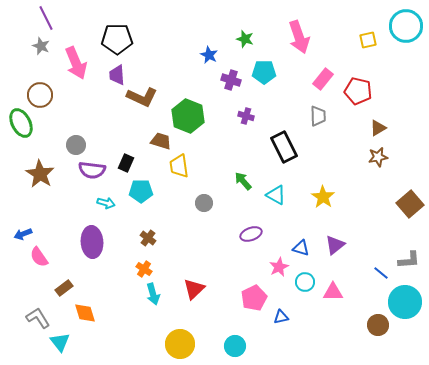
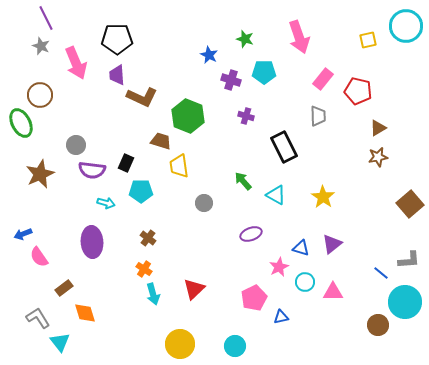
brown star at (40, 174): rotated 16 degrees clockwise
purple triangle at (335, 245): moved 3 px left, 1 px up
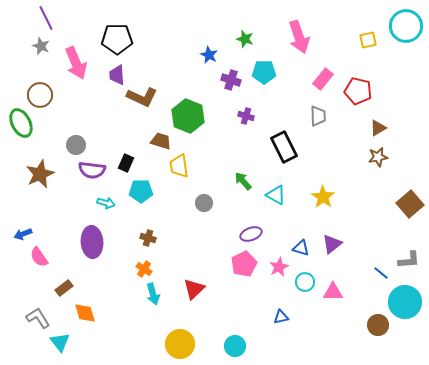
brown cross at (148, 238): rotated 21 degrees counterclockwise
pink pentagon at (254, 298): moved 10 px left, 34 px up
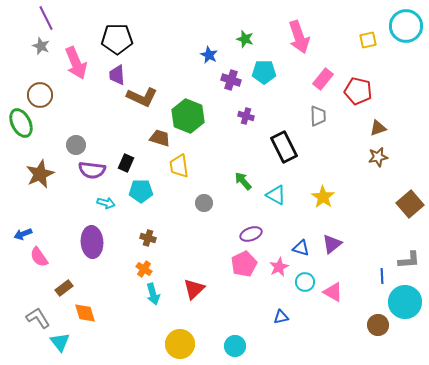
brown triangle at (378, 128): rotated 12 degrees clockwise
brown trapezoid at (161, 141): moved 1 px left, 3 px up
blue line at (381, 273): moved 1 px right, 3 px down; rotated 49 degrees clockwise
pink triangle at (333, 292): rotated 30 degrees clockwise
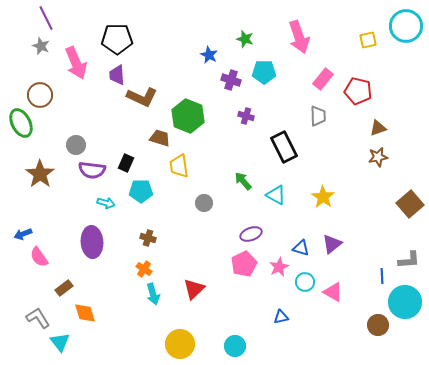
brown star at (40, 174): rotated 12 degrees counterclockwise
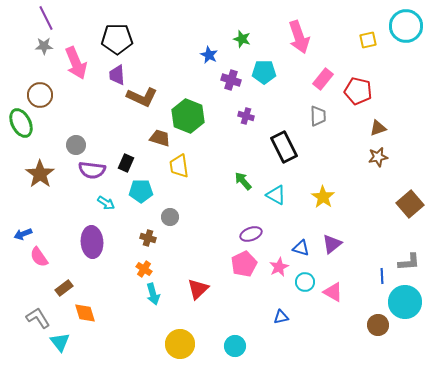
green star at (245, 39): moved 3 px left
gray star at (41, 46): moved 3 px right; rotated 24 degrees counterclockwise
cyan arrow at (106, 203): rotated 18 degrees clockwise
gray circle at (204, 203): moved 34 px left, 14 px down
gray L-shape at (409, 260): moved 2 px down
red triangle at (194, 289): moved 4 px right
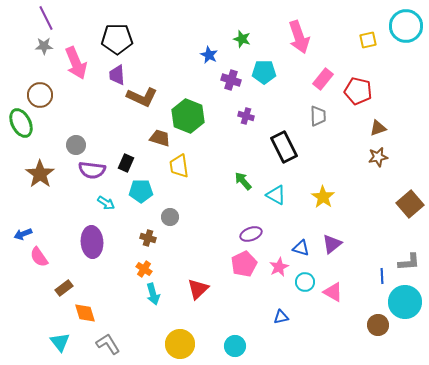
gray L-shape at (38, 318): moved 70 px right, 26 px down
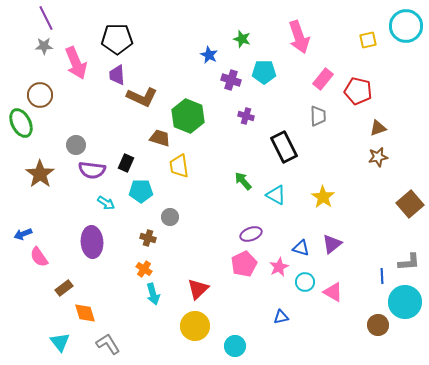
yellow circle at (180, 344): moved 15 px right, 18 px up
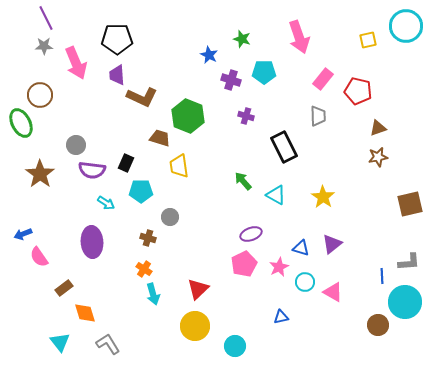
brown square at (410, 204): rotated 28 degrees clockwise
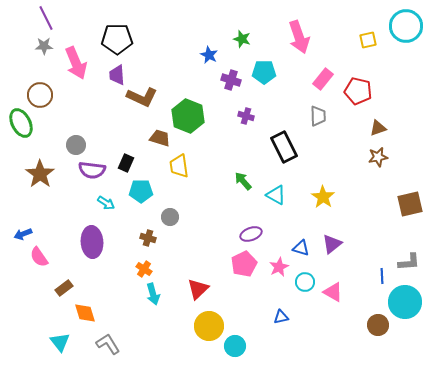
yellow circle at (195, 326): moved 14 px right
